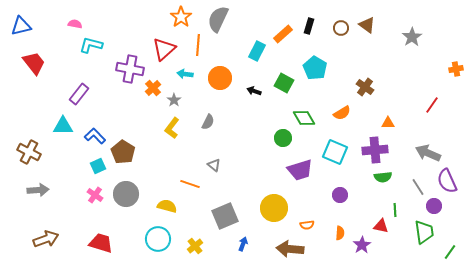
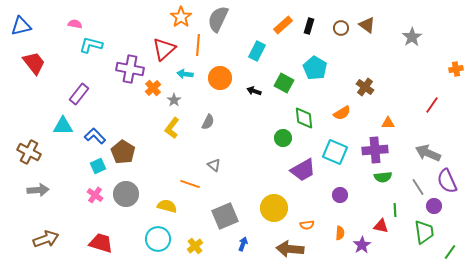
orange rectangle at (283, 34): moved 9 px up
green diamond at (304, 118): rotated 25 degrees clockwise
purple trapezoid at (300, 170): moved 3 px right; rotated 12 degrees counterclockwise
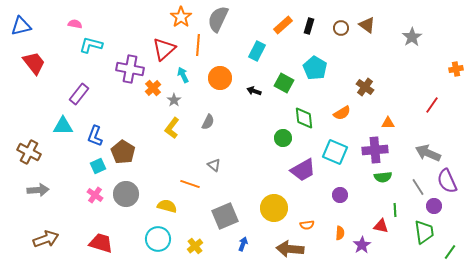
cyan arrow at (185, 74): moved 2 px left, 1 px down; rotated 56 degrees clockwise
blue L-shape at (95, 136): rotated 115 degrees counterclockwise
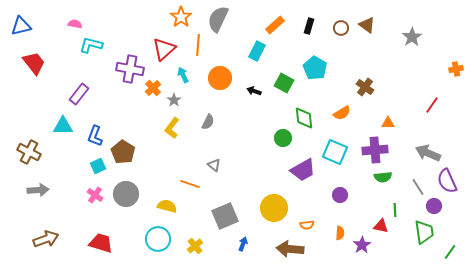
orange rectangle at (283, 25): moved 8 px left
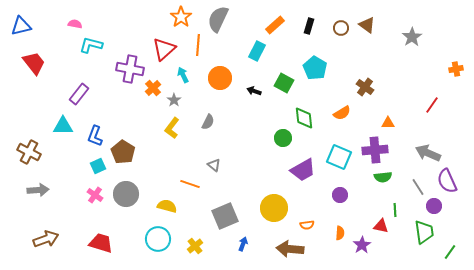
cyan square at (335, 152): moved 4 px right, 5 px down
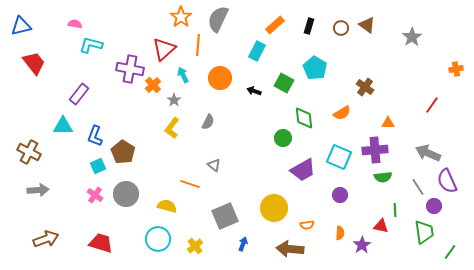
orange cross at (153, 88): moved 3 px up
